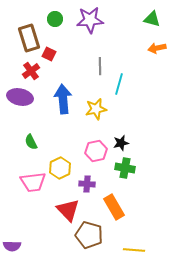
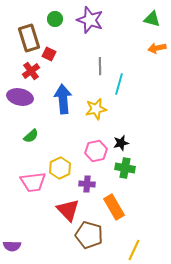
purple star: rotated 24 degrees clockwise
green semicircle: moved 6 px up; rotated 105 degrees counterclockwise
yellow line: rotated 70 degrees counterclockwise
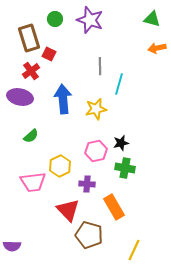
yellow hexagon: moved 2 px up
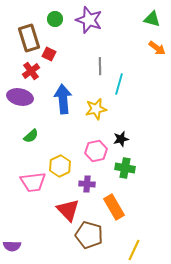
purple star: moved 1 px left
orange arrow: rotated 132 degrees counterclockwise
black star: moved 4 px up
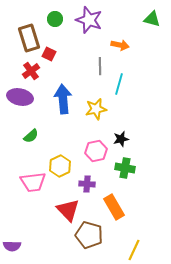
orange arrow: moved 37 px left, 3 px up; rotated 24 degrees counterclockwise
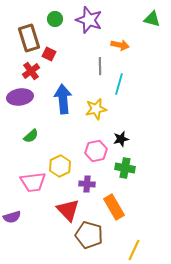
purple ellipse: rotated 20 degrees counterclockwise
purple semicircle: moved 29 px up; rotated 18 degrees counterclockwise
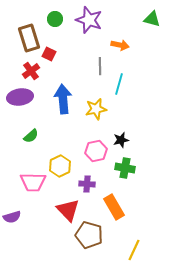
black star: moved 1 px down
pink trapezoid: rotated 8 degrees clockwise
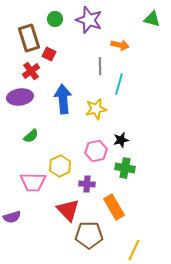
brown pentagon: rotated 16 degrees counterclockwise
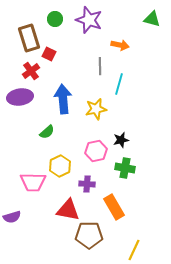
green semicircle: moved 16 px right, 4 px up
red triangle: rotated 35 degrees counterclockwise
